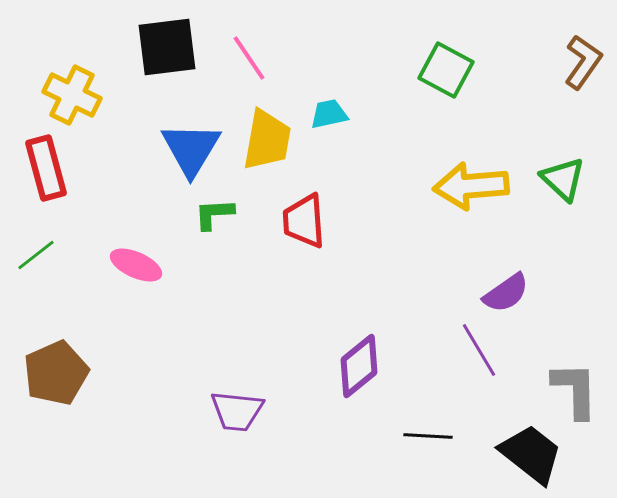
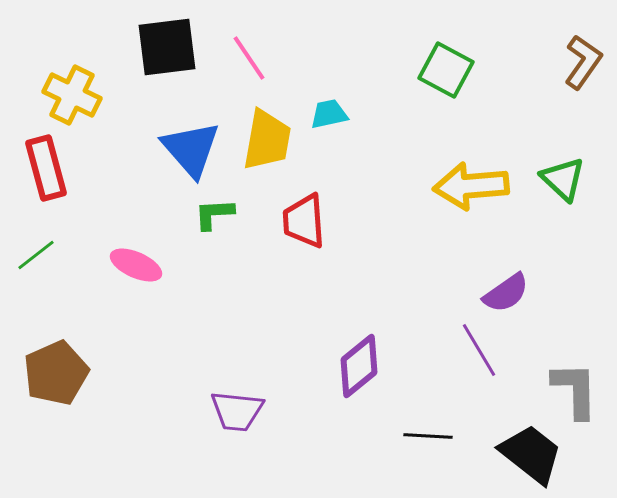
blue triangle: rotated 12 degrees counterclockwise
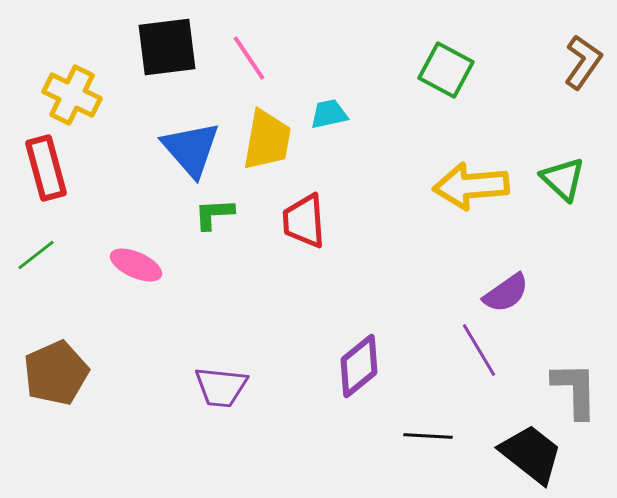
purple trapezoid: moved 16 px left, 24 px up
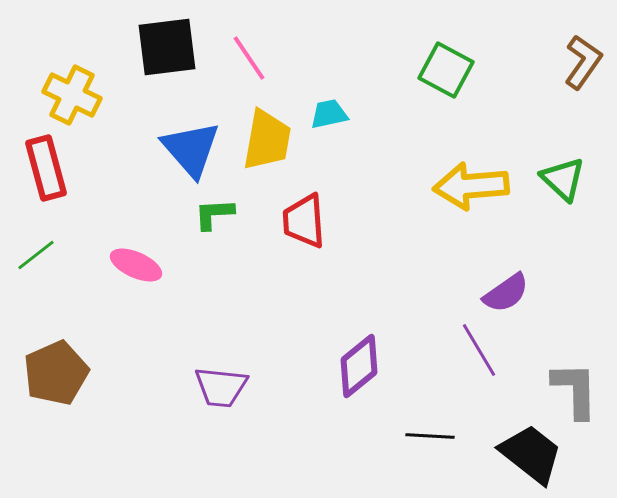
black line: moved 2 px right
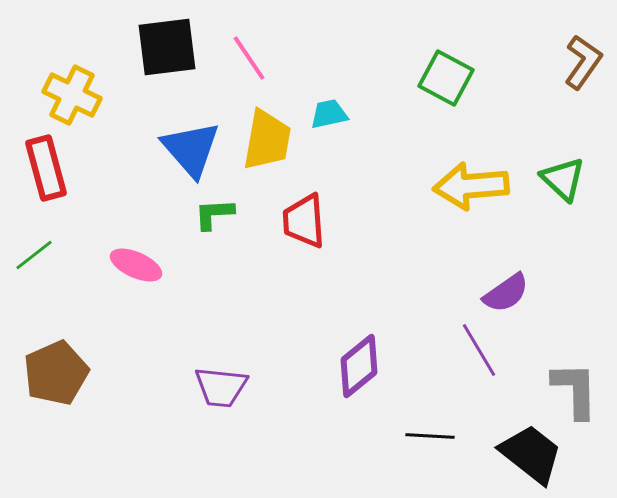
green square: moved 8 px down
green line: moved 2 px left
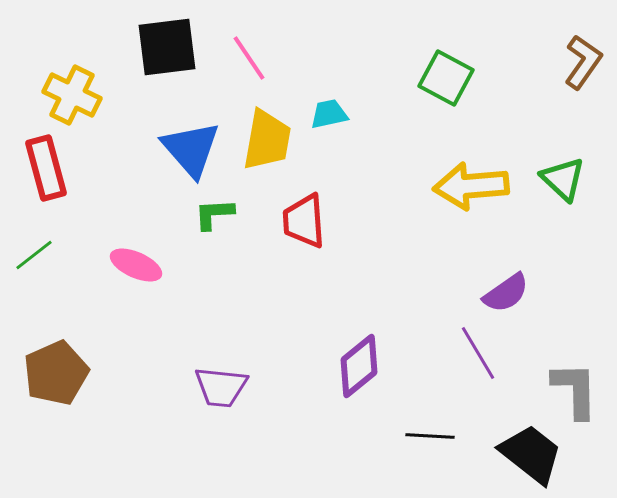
purple line: moved 1 px left, 3 px down
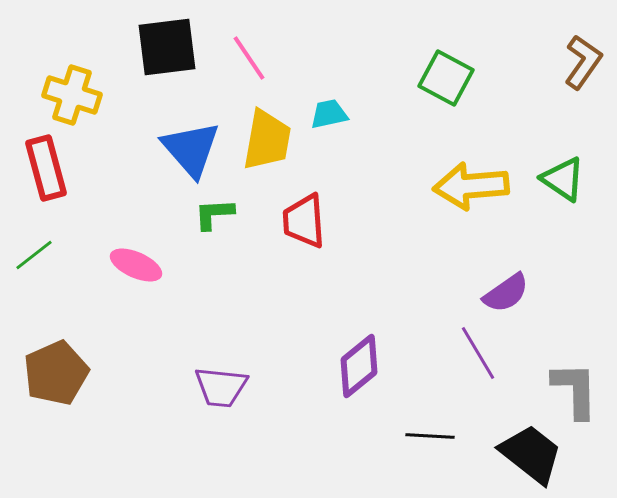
yellow cross: rotated 8 degrees counterclockwise
green triangle: rotated 9 degrees counterclockwise
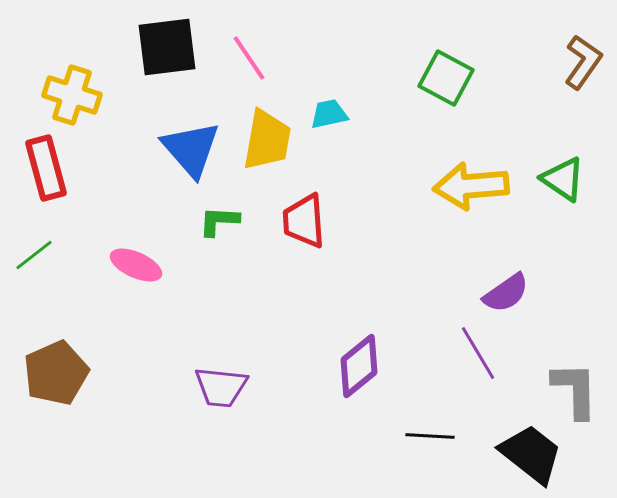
green L-shape: moved 5 px right, 7 px down; rotated 6 degrees clockwise
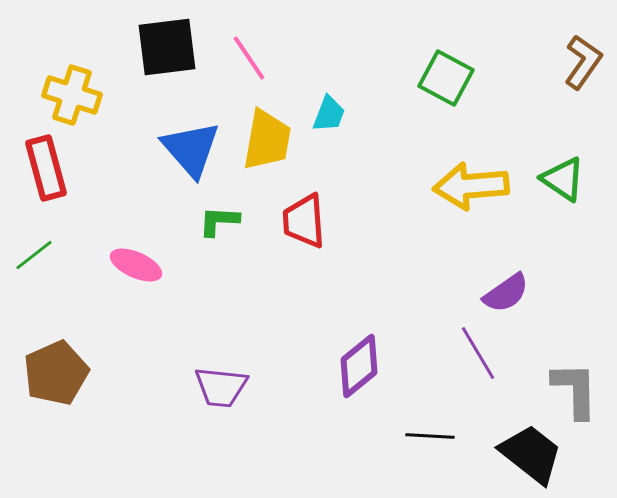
cyan trapezoid: rotated 123 degrees clockwise
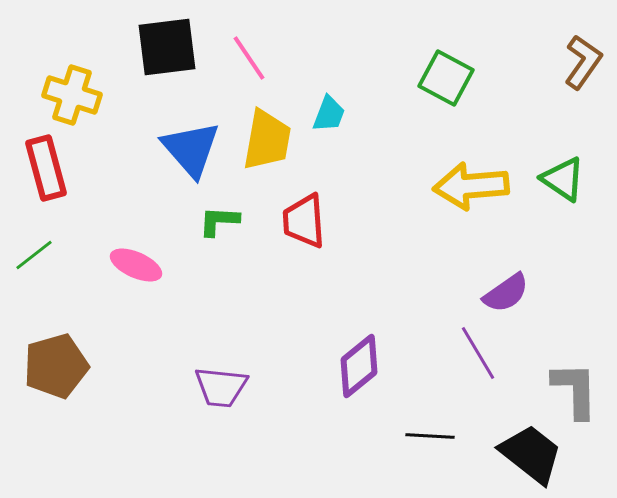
brown pentagon: moved 7 px up; rotated 8 degrees clockwise
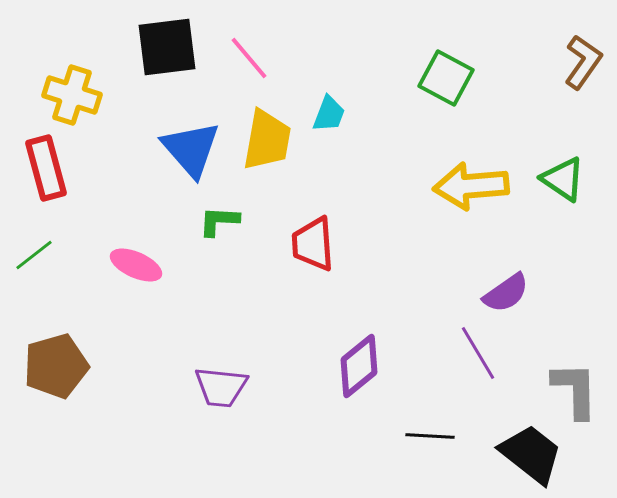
pink line: rotated 6 degrees counterclockwise
red trapezoid: moved 9 px right, 23 px down
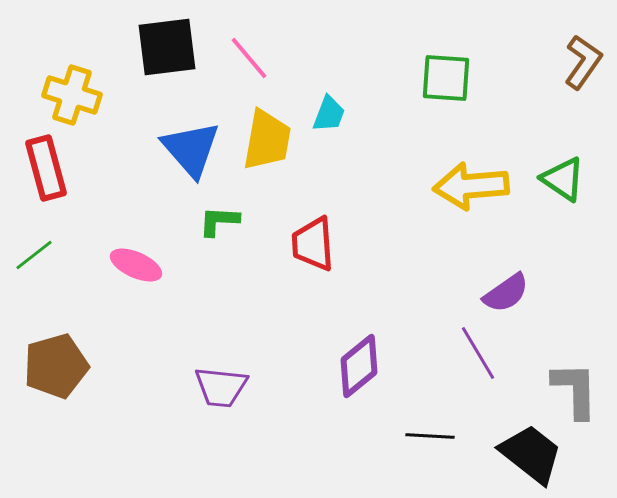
green square: rotated 24 degrees counterclockwise
